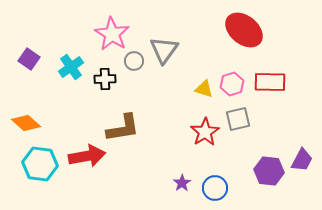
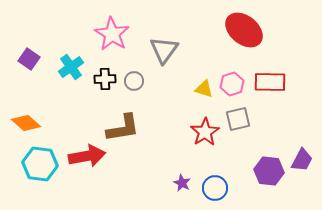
gray circle: moved 20 px down
purple star: rotated 12 degrees counterclockwise
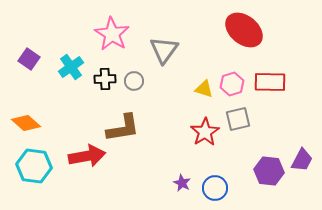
cyan hexagon: moved 6 px left, 2 px down
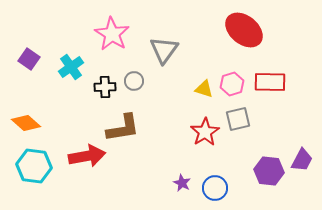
black cross: moved 8 px down
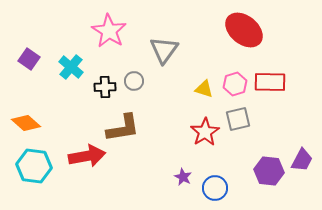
pink star: moved 3 px left, 3 px up
cyan cross: rotated 15 degrees counterclockwise
pink hexagon: moved 3 px right
purple star: moved 1 px right, 6 px up
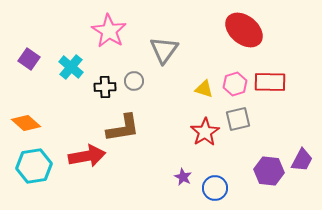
cyan hexagon: rotated 16 degrees counterclockwise
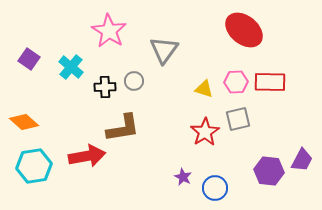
pink hexagon: moved 1 px right, 2 px up; rotated 15 degrees clockwise
orange diamond: moved 2 px left, 1 px up
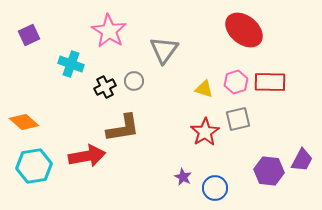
purple square: moved 24 px up; rotated 30 degrees clockwise
cyan cross: moved 3 px up; rotated 20 degrees counterclockwise
pink hexagon: rotated 15 degrees counterclockwise
black cross: rotated 25 degrees counterclockwise
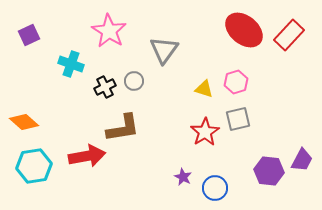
red rectangle: moved 19 px right, 47 px up; rotated 48 degrees counterclockwise
